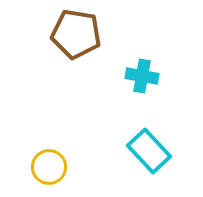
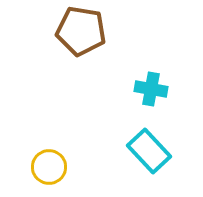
brown pentagon: moved 5 px right, 3 px up
cyan cross: moved 9 px right, 13 px down
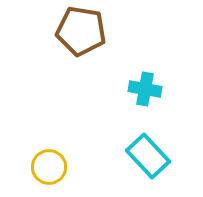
cyan cross: moved 6 px left
cyan rectangle: moved 1 px left, 5 px down
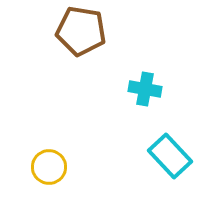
cyan rectangle: moved 22 px right
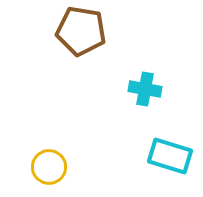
cyan rectangle: rotated 30 degrees counterclockwise
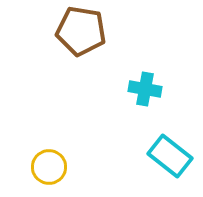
cyan rectangle: rotated 21 degrees clockwise
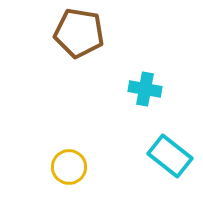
brown pentagon: moved 2 px left, 2 px down
yellow circle: moved 20 px right
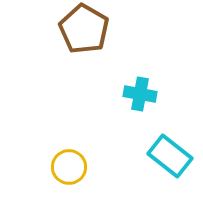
brown pentagon: moved 5 px right, 4 px up; rotated 21 degrees clockwise
cyan cross: moved 5 px left, 5 px down
